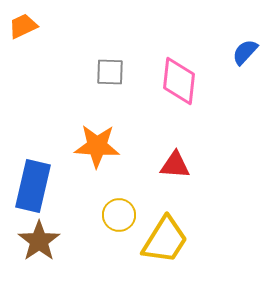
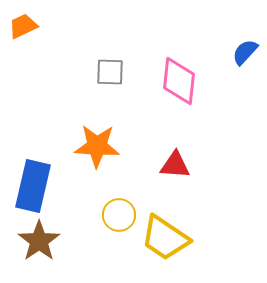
yellow trapezoid: moved 2 px up; rotated 92 degrees clockwise
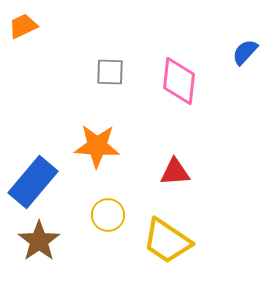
red triangle: moved 7 px down; rotated 8 degrees counterclockwise
blue rectangle: moved 4 px up; rotated 27 degrees clockwise
yellow circle: moved 11 px left
yellow trapezoid: moved 2 px right, 3 px down
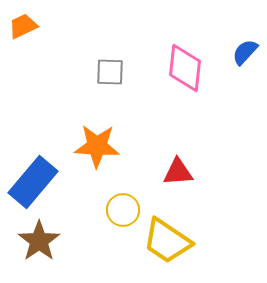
pink diamond: moved 6 px right, 13 px up
red triangle: moved 3 px right
yellow circle: moved 15 px right, 5 px up
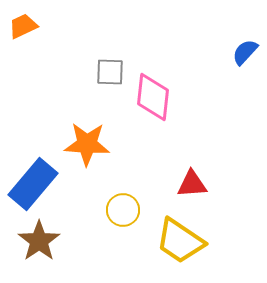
pink diamond: moved 32 px left, 29 px down
orange star: moved 10 px left, 2 px up
red triangle: moved 14 px right, 12 px down
blue rectangle: moved 2 px down
yellow trapezoid: moved 13 px right
